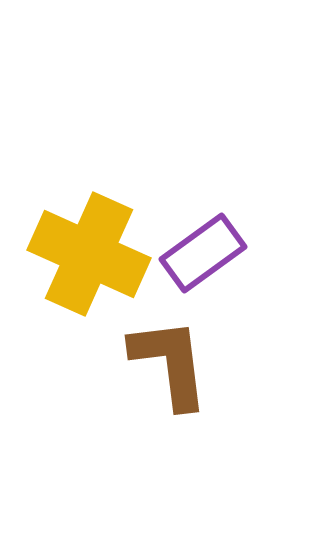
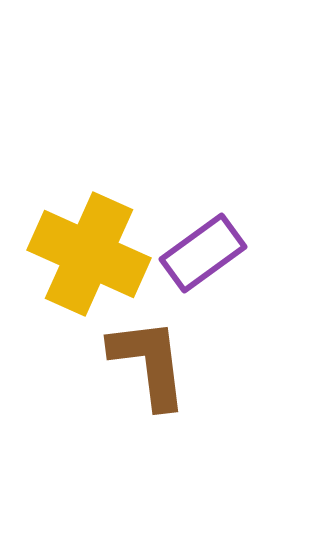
brown L-shape: moved 21 px left
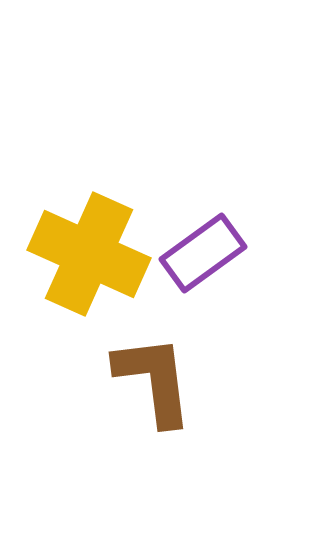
brown L-shape: moved 5 px right, 17 px down
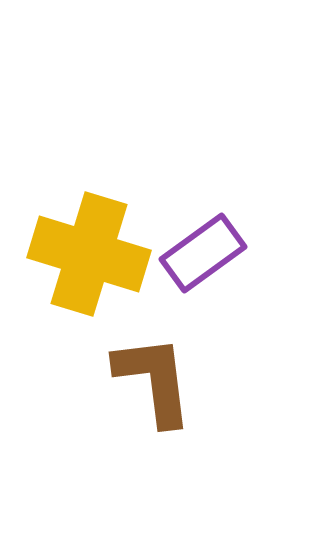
yellow cross: rotated 7 degrees counterclockwise
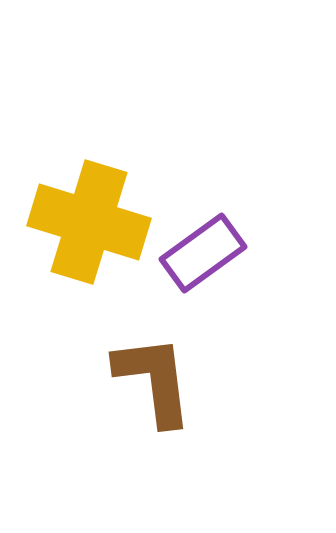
yellow cross: moved 32 px up
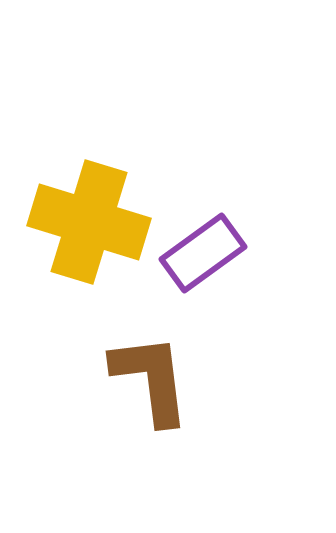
brown L-shape: moved 3 px left, 1 px up
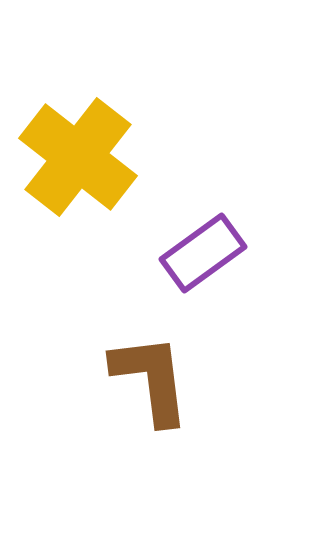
yellow cross: moved 11 px left, 65 px up; rotated 21 degrees clockwise
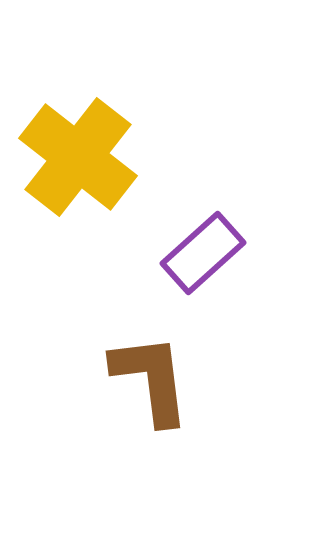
purple rectangle: rotated 6 degrees counterclockwise
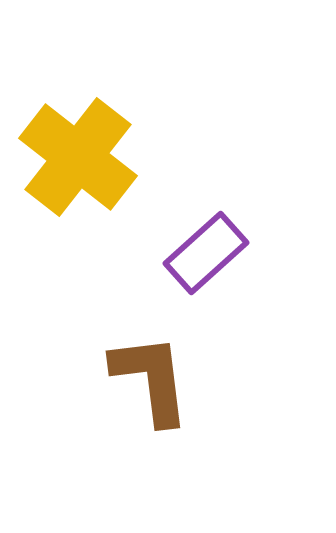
purple rectangle: moved 3 px right
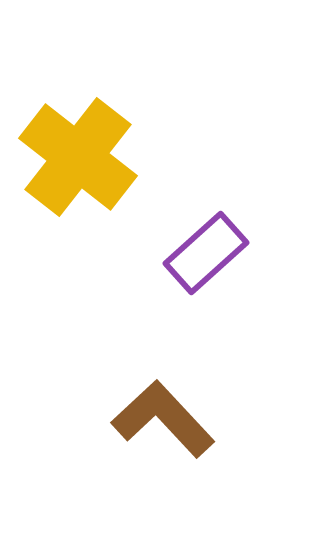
brown L-shape: moved 12 px right, 40 px down; rotated 36 degrees counterclockwise
